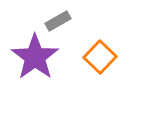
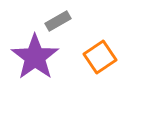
orange square: rotated 12 degrees clockwise
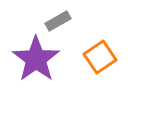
purple star: moved 1 px right, 2 px down
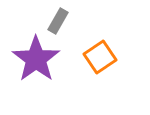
gray rectangle: rotated 30 degrees counterclockwise
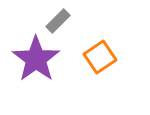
gray rectangle: rotated 15 degrees clockwise
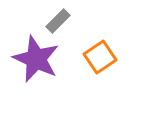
purple star: rotated 12 degrees counterclockwise
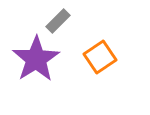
purple star: rotated 15 degrees clockwise
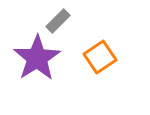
purple star: moved 1 px right, 1 px up
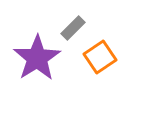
gray rectangle: moved 15 px right, 7 px down
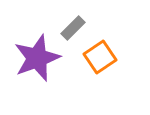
purple star: rotated 12 degrees clockwise
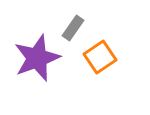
gray rectangle: rotated 10 degrees counterclockwise
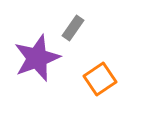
orange square: moved 22 px down
